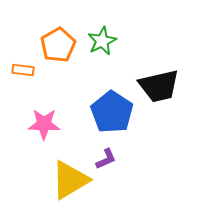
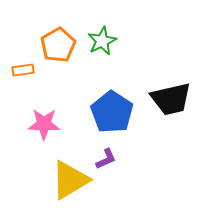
orange rectangle: rotated 15 degrees counterclockwise
black trapezoid: moved 12 px right, 13 px down
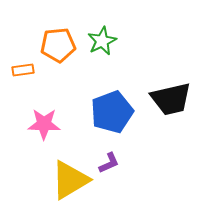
orange pentagon: rotated 24 degrees clockwise
blue pentagon: rotated 18 degrees clockwise
purple L-shape: moved 3 px right, 4 px down
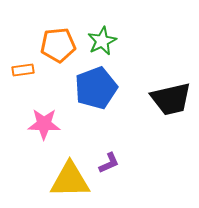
blue pentagon: moved 16 px left, 24 px up
yellow triangle: rotated 30 degrees clockwise
